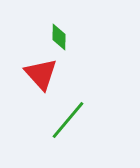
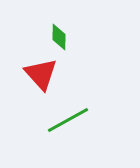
green line: rotated 21 degrees clockwise
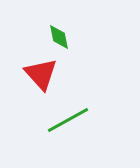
green diamond: rotated 12 degrees counterclockwise
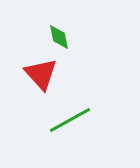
green line: moved 2 px right
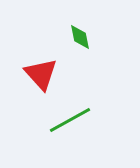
green diamond: moved 21 px right
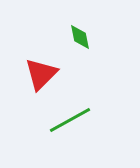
red triangle: rotated 27 degrees clockwise
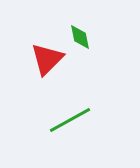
red triangle: moved 6 px right, 15 px up
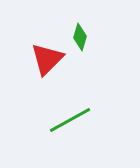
green diamond: rotated 28 degrees clockwise
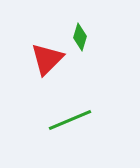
green line: rotated 6 degrees clockwise
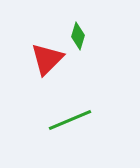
green diamond: moved 2 px left, 1 px up
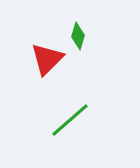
green line: rotated 18 degrees counterclockwise
